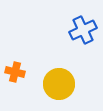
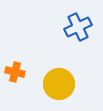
blue cross: moved 5 px left, 3 px up
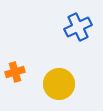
orange cross: rotated 30 degrees counterclockwise
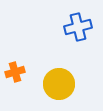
blue cross: rotated 12 degrees clockwise
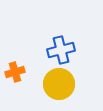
blue cross: moved 17 px left, 23 px down
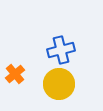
orange cross: moved 2 px down; rotated 24 degrees counterclockwise
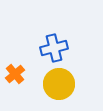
blue cross: moved 7 px left, 2 px up
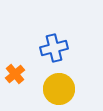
yellow circle: moved 5 px down
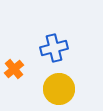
orange cross: moved 1 px left, 5 px up
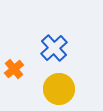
blue cross: rotated 28 degrees counterclockwise
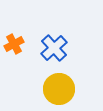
orange cross: moved 25 px up; rotated 12 degrees clockwise
